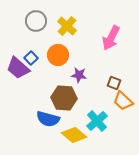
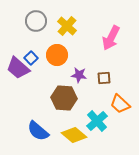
orange circle: moved 1 px left
brown square: moved 10 px left, 5 px up; rotated 24 degrees counterclockwise
orange trapezoid: moved 3 px left, 3 px down
blue semicircle: moved 10 px left, 12 px down; rotated 25 degrees clockwise
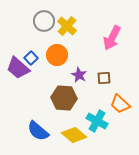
gray circle: moved 8 px right
pink arrow: moved 1 px right
purple star: rotated 21 degrees clockwise
cyan cross: rotated 20 degrees counterclockwise
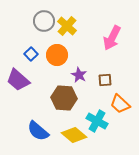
blue square: moved 4 px up
purple trapezoid: moved 12 px down
brown square: moved 1 px right, 2 px down
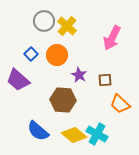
brown hexagon: moved 1 px left, 2 px down
cyan cross: moved 13 px down
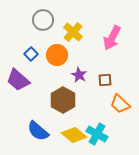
gray circle: moved 1 px left, 1 px up
yellow cross: moved 6 px right, 6 px down
brown hexagon: rotated 25 degrees clockwise
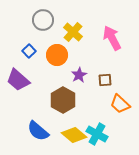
pink arrow: rotated 125 degrees clockwise
blue square: moved 2 px left, 3 px up
purple star: rotated 14 degrees clockwise
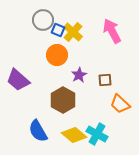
pink arrow: moved 7 px up
blue square: moved 29 px right, 21 px up; rotated 24 degrees counterclockwise
blue semicircle: rotated 20 degrees clockwise
